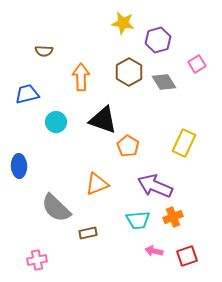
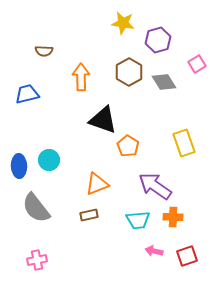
cyan circle: moved 7 px left, 38 px down
yellow rectangle: rotated 44 degrees counterclockwise
purple arrow: rotated 12 degrees clockwise
gray semicircle: moved 20 px left; rotated 8 degrees clockwise
orange cross: rotated 24 degrees clockwise
brown rectangle: moved 1 px right, 18 px up
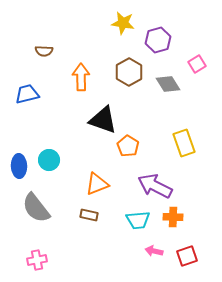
gray diamond: moved 4 px right, 2 px down
purple arrow: rotated 8 degrees counterclockwise
brown rectangle: rotated 24 degrees clockwise
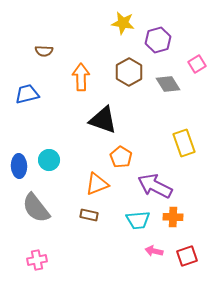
orange pentagon: moved 7 px left, 11 px down
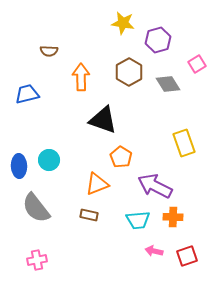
brown semicircle: moved 5 px right
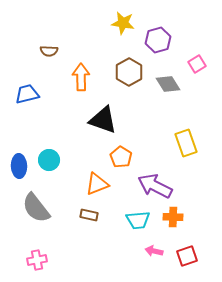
yellow rectangle: moved 2 px right
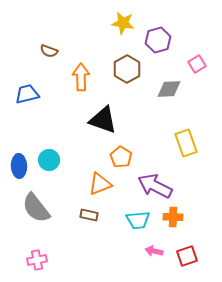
brown semicircle: rotated 18 degrees clockwise
brown hexagon: moved 2 px left, 3 px up
gray diamond: moved 1 px right, 5 px down; rotated 60 degrees counterclockwise
orange triangle: moved 3 px right
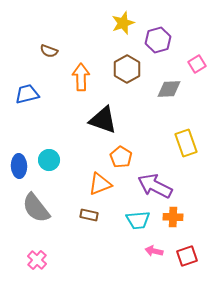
yellow star: rotated 30 degrees counterclockwise
pink cross: rotated 36 degrees counterclockwise
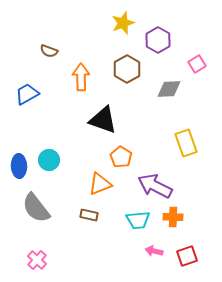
purple hexagon: rotated 15 degrees counterclockwise
blue trapezoid: rotated 15 degrees counterclockwise
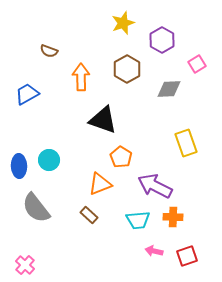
purple hexagon: moved 4 px right
brown rectangle: rotated 30 degrees clockwise
pink cross: moved 12 px left, 5 px down
